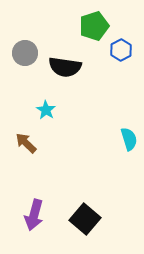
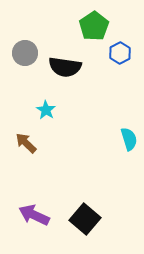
green pentagon: rotated 16 degrees counterclockwise
blue hexagon: moved 1 px left, 3 px down
purple arrow: rotated 100 degrees clockwise
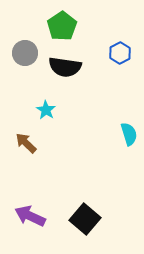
green pentagon: moved 32 px left
cyan semicircle: moved 5 px up
purple arrow: moved 4 px left, 1 px down
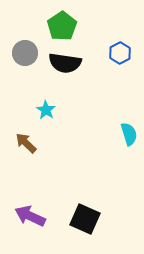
black semicircle: moved 4 px up
black square: rotated 16 degrees counterclockwise
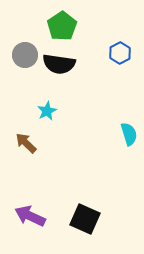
gray circle: moved 2 px down
black semicircle: moved 6 px left, 1 px down
cyan star: moved 1 px right, 1 px down; rotated 12 degrees clockwise
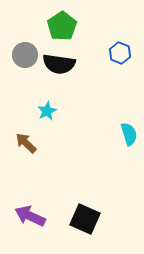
blue hexagon: rotated 10 degrees counterclockwise
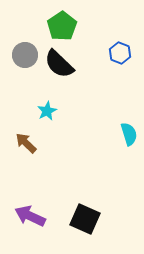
black semicircle: rotated 36 degrees clockwise
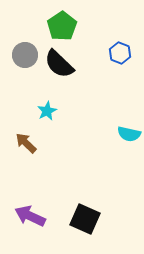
cyan semicircle: rotated 120 degrees clockwise
